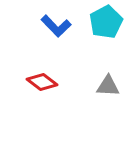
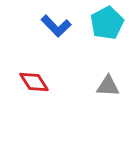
cyan pentagon: moved 1 px right, 1 px down
red diamond: moved 8 px left; rotated 20 degrees clockwise
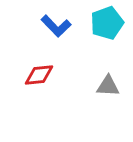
cyan pentagon: rotated 8 degrees clockwise
red diamond: moved 5 px right, 7 px up; rotated 64 degrees counterclockwise
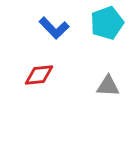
blue L-shape: moved 2 px left, 2 px down
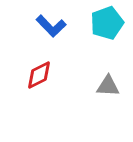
blue L-shape: moved 3 px left, 2 px up
red diamond: rotated 20 degrees counterclockwise
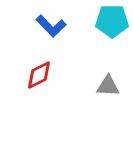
cyan pentagon: moved 5 px right, 2 px up; rotated 20 degrees clockwise
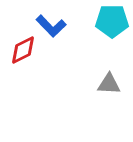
red diamond: moved 16 px left, 25 px up
gray triangle: moved 1 px right, 2 px up
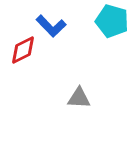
cyan pentagon: rotated 16 degrees clockwise
gray triangle: moved 30 px left, 14 px down
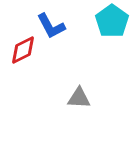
cyan pentagon: rotated 20 degrees clockwise
blue L-shape: rotated 16 degrees clockwise
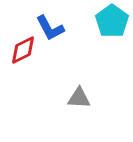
blue L-shape: moved 1 px left, 2 px down
